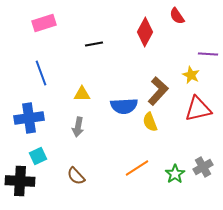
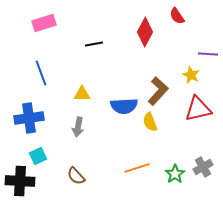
orange line: rotated 15 degrees clockwise
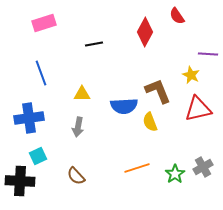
brown L-shape: rotated 64 degrees counterclockwise
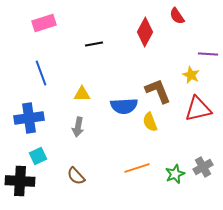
green star: rotated 12 degrees clockwise
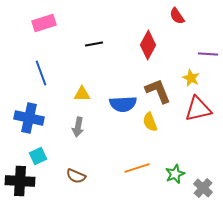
red diamond: moved 3 px right, 13 px down
yellow star: moved 3 px down
blue semicircle: moved 1 px left, 2 px up
blue cross: rotated 20 degrees clockwise
gray cross: moved 21 px down; rotated 18 degrees counterclockwise
brown semicircle: rotated 24 degrees counterclockwise
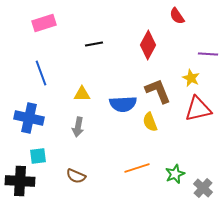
cyan square: rotated 18 degrees clockwise
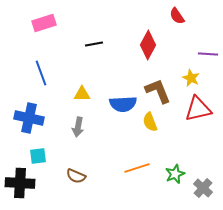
black cross: moved 2 px down
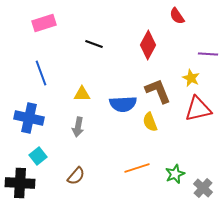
black line: rotated 30 degrees clockwise
cyan square: rotated 30 degrees counterclockwise
brown semicircle: rotated 72 degrees counterclockwise
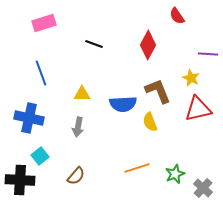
cyan square: moved 2 px right
black cross: moved 3 px up
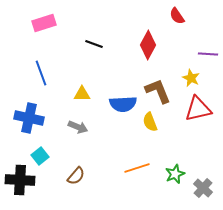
gray arrow: rotated 78 degrees counterclockwise
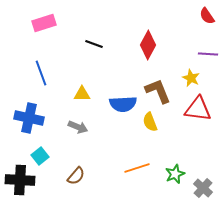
red semicircle: moved 30 px right
red triangle: rotated 20 degrees clockwise
